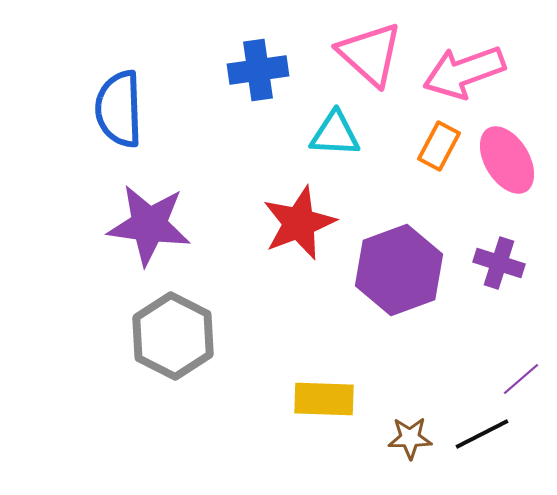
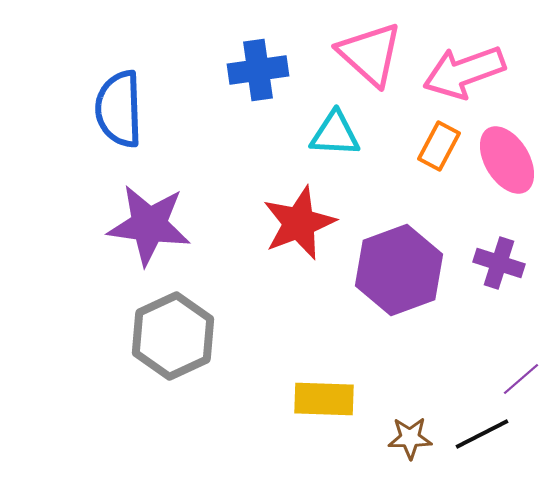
gray hexagon: rotated 8 degrees clockwise
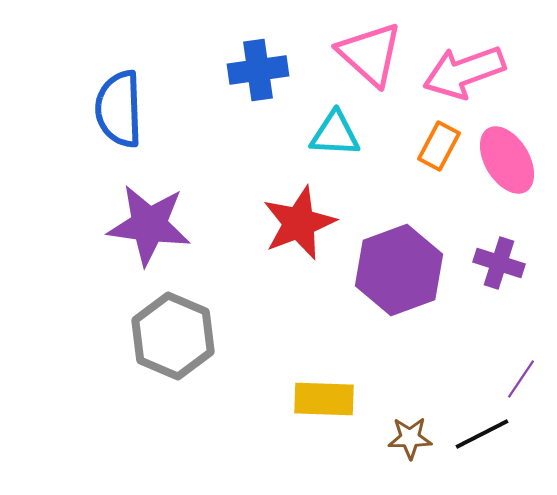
gray hexagon: rotated 12 degrees counterclockwise
purple line: rotated 15 degrees counterclockwise
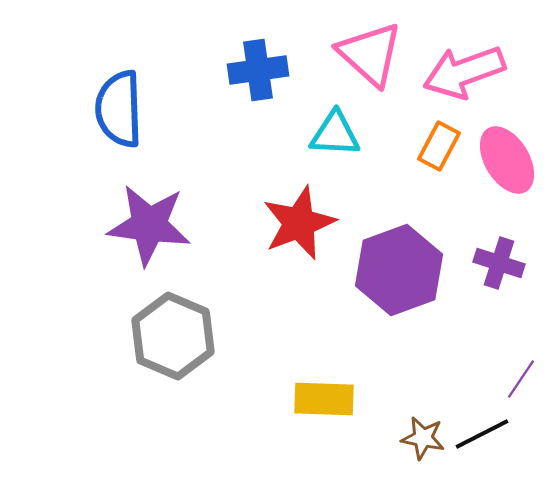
brown star: moved 13 px right; rotated 12 degrees clockwise
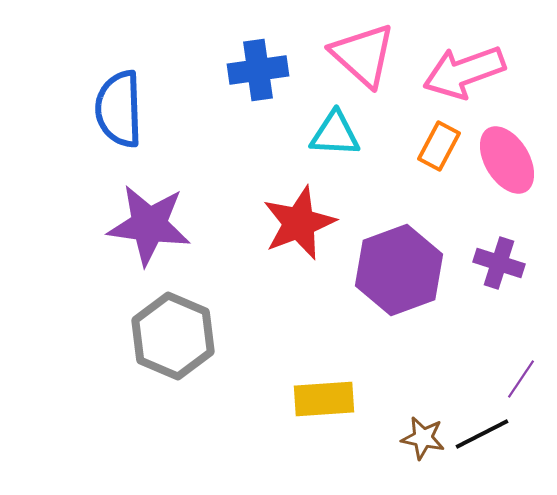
pink triangle: moved 7 px left, 1 px down
yellow rectangle: rotated 6 degrees counterclockwise
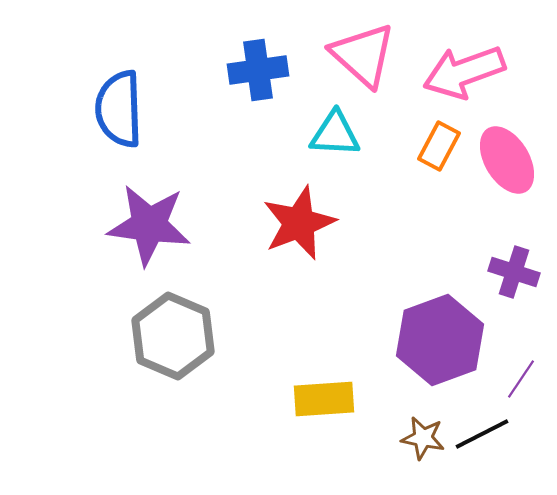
purple cross: moved 15 px right, 9 px down
purple hexagon: moved 41 px right, 70 px down
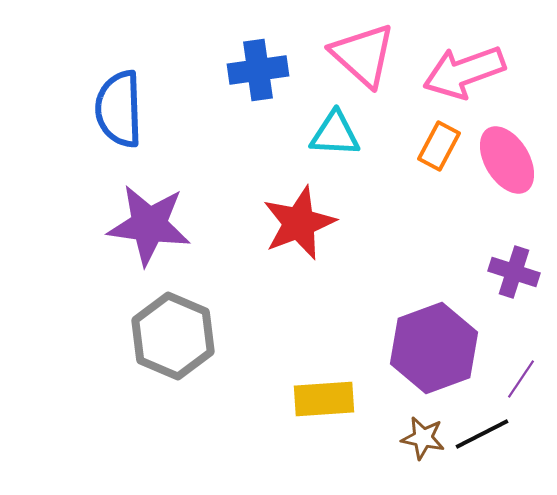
purple hexagon: moved 6 px left, 8 px down
